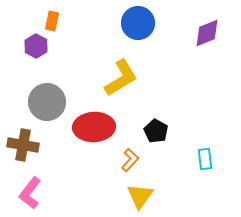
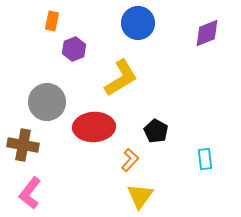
purple hexagon: moved 38 px right, 3 px down; rotated 10 degrees clockwise
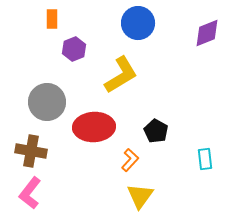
orange rectangle: moved 2 px up; rotated 12 degrees counterclockwise
yellow L-shape: moved 3 px up
brown cross: moved 8 px right, 6 px down
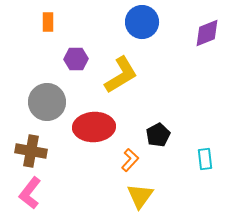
orange rectangle: moved 4 px left, 3 px down
blue circle: moved 4 px right, 1 px up
purple hexagon: moved 2 px right, 10 px down; rotated 20 degrees clockwise
black pentagon: moved 2 px right, 4 px down; rotated 15 degrees clockwise
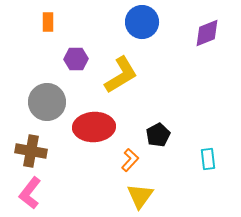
cyan rectangle: moved 3 px right
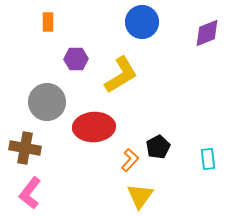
black pentagon: moved 12 px down
brown cross: moved 6 px left, 3 px up
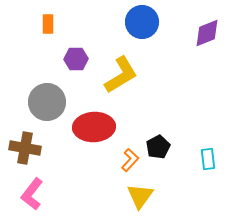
orange rectangle: moved 2 px down
pink L-shape: moved 2 px right, 1 px down
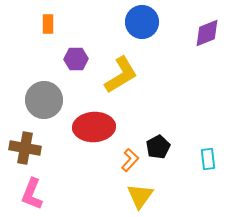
gray circle: moved 3 px left, 2 px up
pink L-shape: rotated 16 degrees counterclockwise
